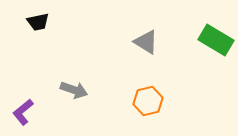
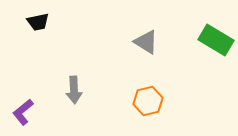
gray arrow: rotated 68 degrees clockwise
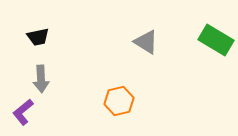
black trapezoid: moved 15 px down
gray arrow: moved 33 px left, 11 px up
orange hexagon: moved 29 px left
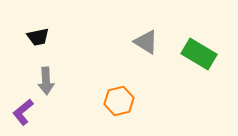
green rectangle: moved 17 px left, 14 px down
gray arrow: moved 5 px right, 2 px down
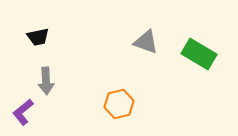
gray triangle: rotated 12 degrees counterclockwise
orange hexagon: moved 3 px down
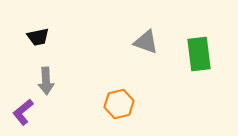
green rectangle: rotated 52 degrees clockwise
